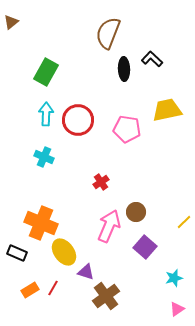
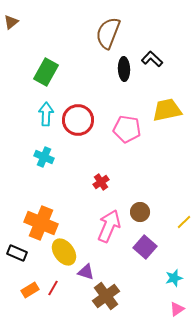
brown circle: moved 4 px right
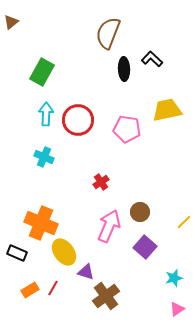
green rectangle: moved 4 px left
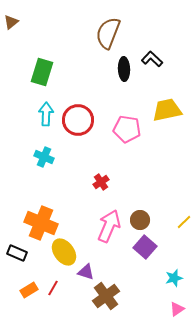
green rectangle: rotated 12 degrees counterclockwise
brown circle: moved 8 px down
orange rectangle: moved 1 px left
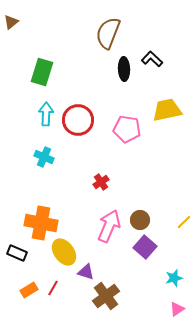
orange cross: rotated 12 degrees counterclockwise
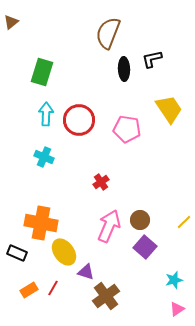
black L-shape: rotated 55 degrees counterclockwise
yellow trapezoid: moved 2 px right, 1 px up; rotated 68 degrees clockwise
red circle: moved 1 px right
cyan star: moved 2 px down
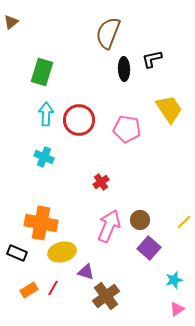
purple square: moved 4 px right, 1 px down
yellow ellipse: moved 2 px left; rotated 68 degrees counterclockwise
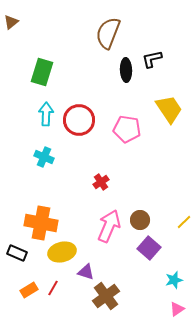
black ellipse: moved 2 px right, 1 px down
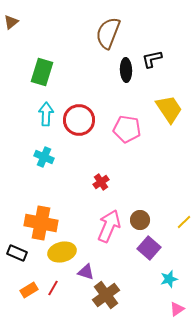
cyan star: moved 5 px left, 1 px up
brown cross: moved 1 px up
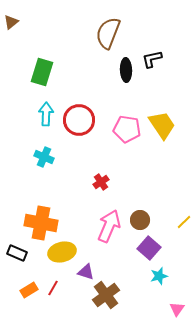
yellow trapezoid: moved 7 px left, 16 px down
cyan star: moved 10 px left, 3 px up
pink triangle: rotated 21 degrees counterclockwise
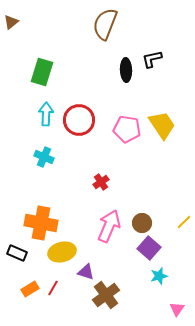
brown semicircle: moved 3 px left, 9 px up
brown circle: moved 2 px right, 3 px down
orange rectangle: moved 1 px right, 1 px up
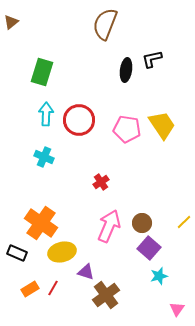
black ellipse: rotated 10 degrees clockwise
orange cross: rotated 24 degrees clockwise
